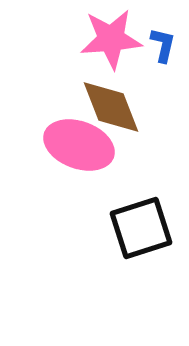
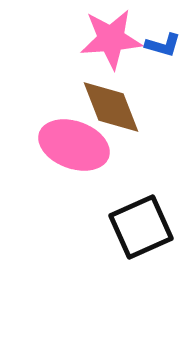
blue L-shape: rotated 93 degrees clockwise
pink ellipse: moved 5 px left
black square: moved 1 px up; rotated 6 degrees counterclockwise
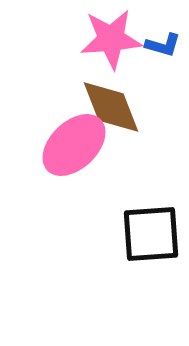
pink ellipse: rotated 64 degrees counterclockwise
black square: moved 10 px right, 7 px down; rotated 20 degrees clockwise
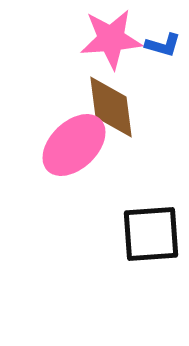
brown diamond: rotated 14 degrees clockwise
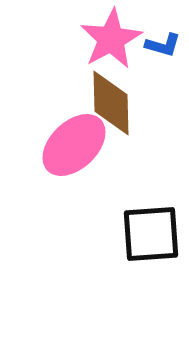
pink star: rotated 24 degrees counterclockwise
brown diamond: moved 4 px up; rotated 6 degrees clockwise
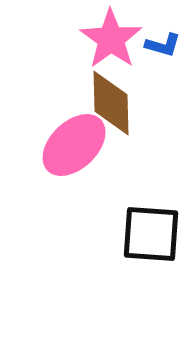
pink star: rotated 8 degrees counterclockwise
black square: rotated 8 degrees clockwise
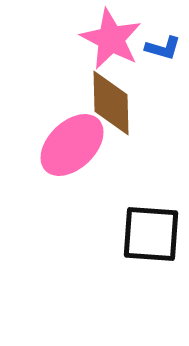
pink star: rotated 8 degrees counterclockwise
blue L-shape: moved 3 px down
pink ellipse: moved 2 px left
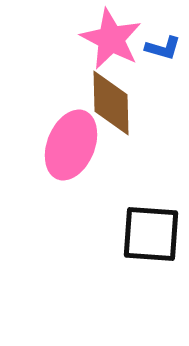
pink ellipse: moved 1 px left; rotated 24 degrees counterclockwise
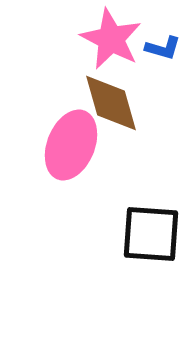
brown diamond: rotated 14 degrees counterclockwise
